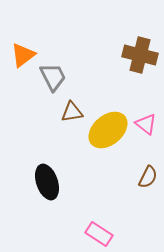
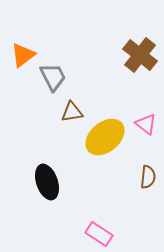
brown cross: rotated 24 degrees clockwise
yellow ellipse: moved 3 px left, 7 px down
brown semicircle: rotated 20 degrees counterclockwise
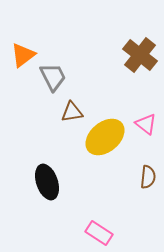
pink rectangle: moved 1 px up
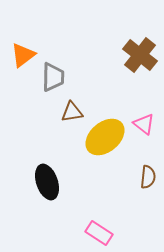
gray trapezoid: rotated 28 degrees clockwise
pink triangle: moved 2 px left
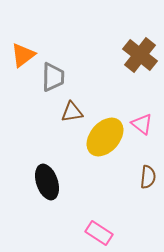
pink triangle: moved 2 px left
yellow ellipse: rotated 9 degrees counterclockwise
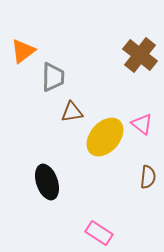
orange triangle: moved 4 px up
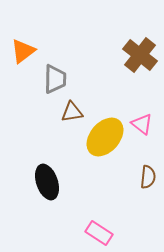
gray trapezoid: moved 2 px right, 2 px down
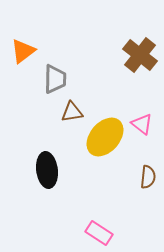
black ellipse: moved 12 px up; rotated 12 degrees clockwise
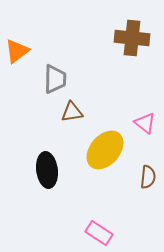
orange triangle: moved 6 px left
brown cross: moved 8 px left, 17 px up; rotated 32 degrees counterclockwise
pink triangle: moved 3 px right, 1 px up
yellow ellipse: moved 13 px down
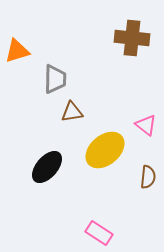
orange triangle: rotated 20 degrees clockwise
pink triangle: moved 1 px right, 2 px down
yellow ellipse: rotated 9 degrees clockwise
black ellipse: moved 3 px up; rotated 48 degrees clockwise
